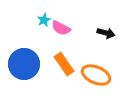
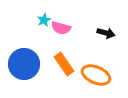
pink semicircle: rotated 12 degrees counterclockwise
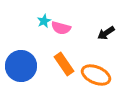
cyan star: moved 1 px down
black arrow: rotated 132 degrees clockwise
blue circle: moved 3 px left, 2 px down
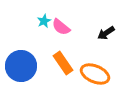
pink semicircle: moved 1 px up; rotated 24 degrees clockwise
orange rectangle: moved 1 px left, 1 px up
orange ellipse: moved 1 px left, 1 px up
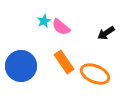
orange rectangle: moved 1 px right, 1 px up
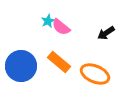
cyan star: moved 4 px right
orange rectangle: moved 5 px left; rotated 15 degrees counterclockwise
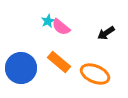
blue circle: moved 2 px down
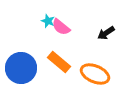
cyan star: rotated 24 degrees counterclockwise
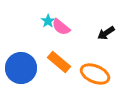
cyan star: rotated 16 degrees clockwise
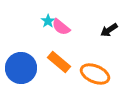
black arrow: moved 3 px right, 3 px up
